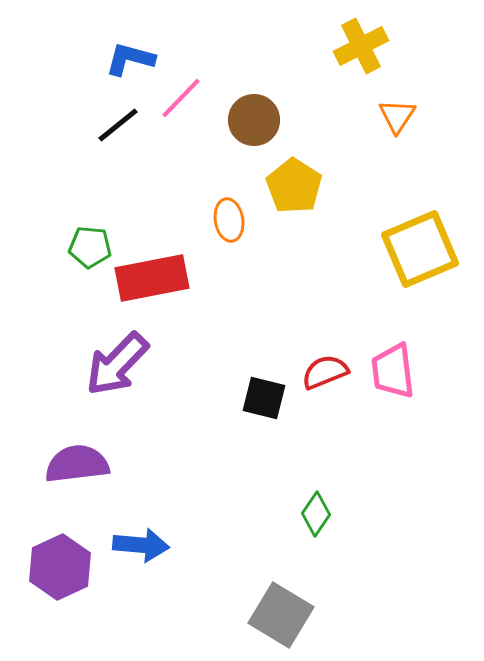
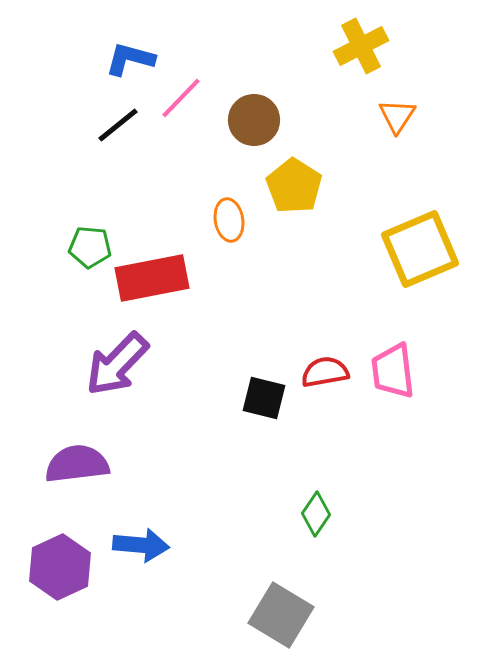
red semicircle: rotated 12 degrees clockwise
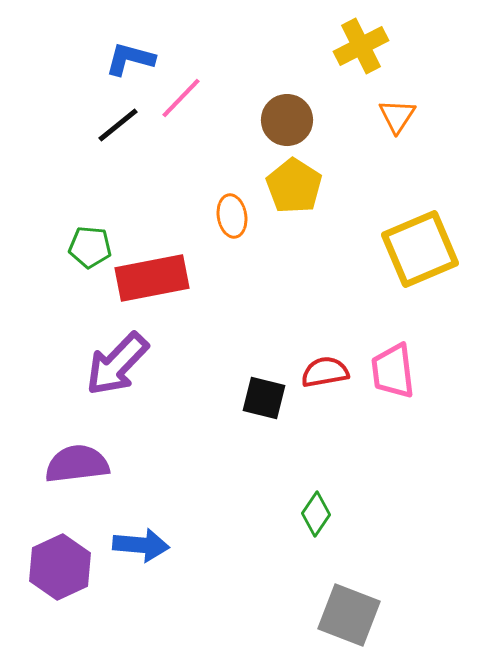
brown circle: moved 33 px right
orange ellipse: moved 3 px right, 4 px up
gray square: moved 68 px right; rotated 10 degrees counterclockwise
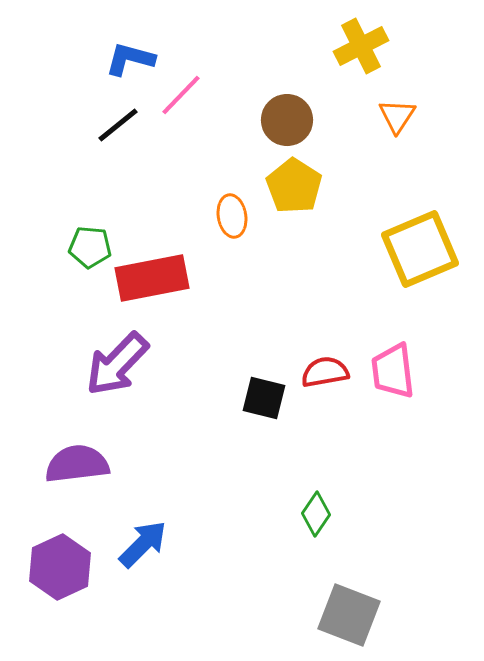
pink line: moved 3 px up
blue arrow: moved 2 px right, 1 px up; rotated 50 degrees counterclockwise
